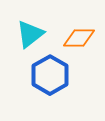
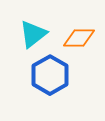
cyan triangle: moved 3 px right
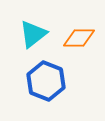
blue hexagon: moved 4 px left, 6 px down; rotated 9 degrees counterclockwise
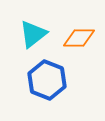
blue hexagon: moved 1 px right, 1 px up
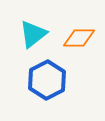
blue hexagon: rotated 12 degrees clockwise
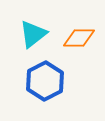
blue hexagon: moved 2 px left, 1 px down
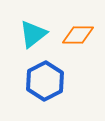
orange diamond: moved 1 px left, 3 px up
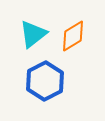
orange diamond: moved 5 px left, 1 px down; rotated 32 degrees counterclockwise
